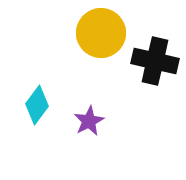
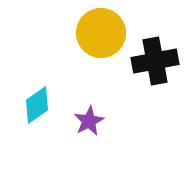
black cross: rotated 24 degrees counterclockwise
cyan diamond: rotated 18 degrees clockwise
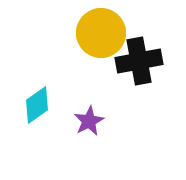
black cross: moved 16 px left
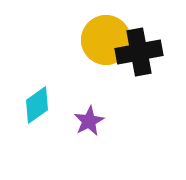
yellow circle: moved 5 px right, 7 px down
black cross: moved 9 px up
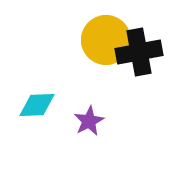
cyan diamond: rotated 33 degrees clockwise
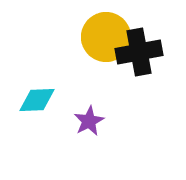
yellow circle: moved 3 px up
cyan diamond: moved 5 px up
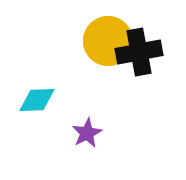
yellow circle: moved 2 px right, 4 px down
purple star: moved 2 px left, 12 px down
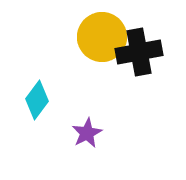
yellow circle: moved 6 px left, 4 px up
cyan diamond: rotated 51 degrees counterclockwise
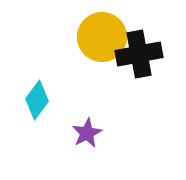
black cross: moved 2 px down
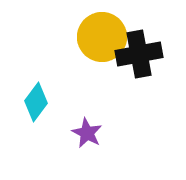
cyan diamond: moved 1 px left, 2 px down
purple star: rotated 16 degrees counterclockwise
